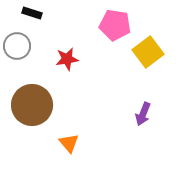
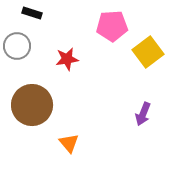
pink pentagon: moved 3 px left, 1 px down; rotated 12 degrees counterclockwise
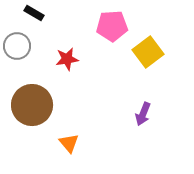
black rectangle: moved 2 px right; rotated 12 degrees clockwise
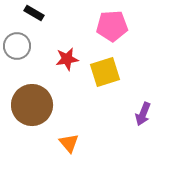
yellow square: moved 43 px left, 20 px down; rotated 20 degrees clockwise
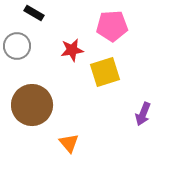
red star: moved 5 px right, 9 px up
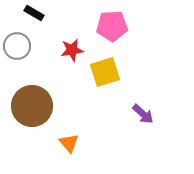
brown circle: moved 1 px down
purple arrow: rotated 70 degrees counterclockwise
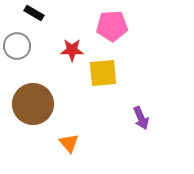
red star: rotated 10 degrees clockwise
yellow square: moved 2 px left, 1 px down; rotated 12 degrees clockwise
brown circle: moved 1 px right, 2 px up
purple arrow: moved 2 px left, 4 px down; rotated 25 degrees clockwise
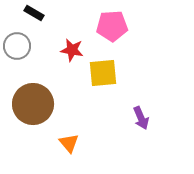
red star: rotated 10 degrees clockwise
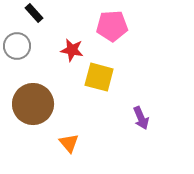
black rectangle: rotated 18 degrees clockwise
yellow square: moved 4 px left, 4 px down; rotated 20 degrees clockwise
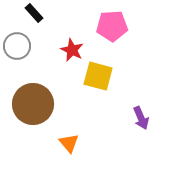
red star: rotated 15 degrees clockwise
yellow square: moved 1 px left, 1 px up
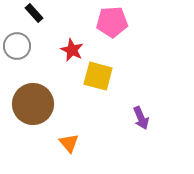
pink pentagon: moved 4 px up
